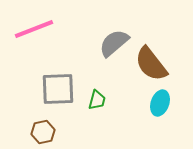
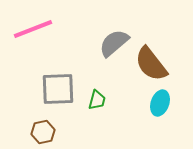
pink line: moved 1 px left
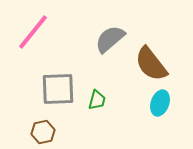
pink line: moved 3 px down; rotated 30 degrees counterclockwise
gray semicircle: moved 4 px left, 4 px up
